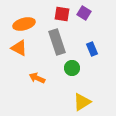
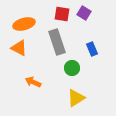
orange arrow: moved 4 px left, 4 px down
yellow triangle: moved 6 px left, 4 px up
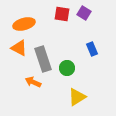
gray rectangle: moved 14 px left, 17 px down
green circle: moved 5 px left
yellow triangle: moved 1 px right, 1 px up
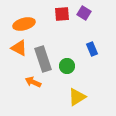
red square: rotated 14 degrees counterclockwise
green circle: moved 2 px up
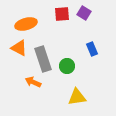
orange ellipse: moved 2 px right
yellow triangle: rotated 24 degrees clockwise
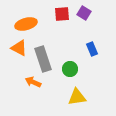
green circle: moved 3 px right, 3 px down
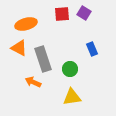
yellow triangle: moved 5 px left
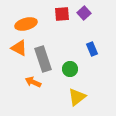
purple square: rotated 16 degrees clockwise
yellow triangle: moved 5 px right; rotated 30 degrees counterclockwise
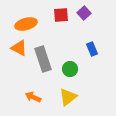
red square: moved 1 px left, 1 px down
orange arrow: moved 15 px down
yellow triangle: moved 9 px left
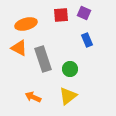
purple square: rotated 24 degrees counterclockwise
blue rectangle: moved 5 px left, 9 px up
yellow triangle: moved 1 px up
